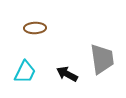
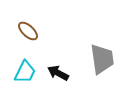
brown ellipse: moved 7 px left, 3 px down; rotated 45 degrees clockwise
black arrow: moved 9 px left, 1 px up
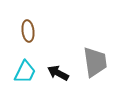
brown ellipse: rotated 40 degrees clockwise
gray trapezoid: moved 7 px left, 3 px down
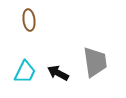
brown ellipse: moved 1 px right, 11 px up
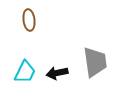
black arrow: moved 1 px left; rotated 40 degrees counterclockwise
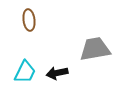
gray trapezoid: moved 13 px up; rotated 92 degrees counterclockwise
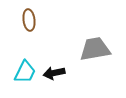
black arrow: moved 3 px left
